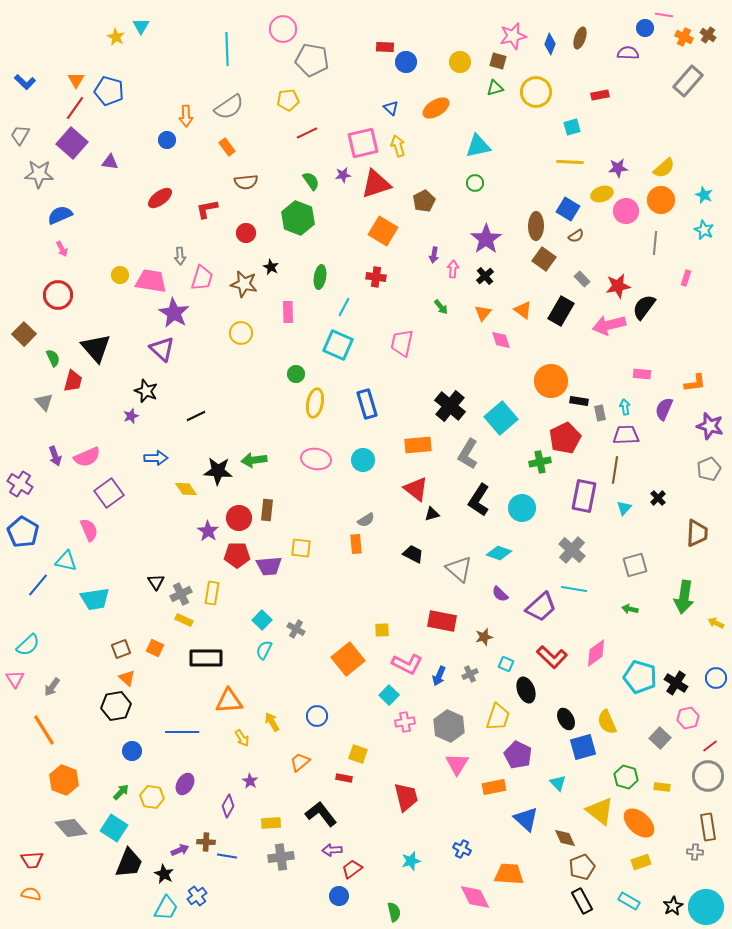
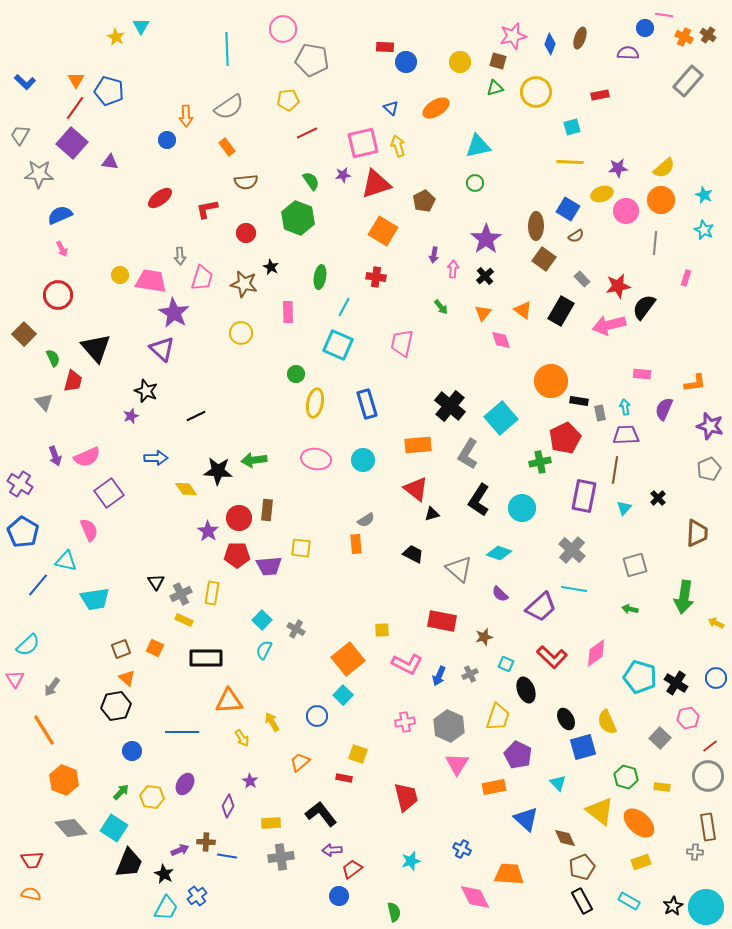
cyan square at (389, 695): moved 46 px left
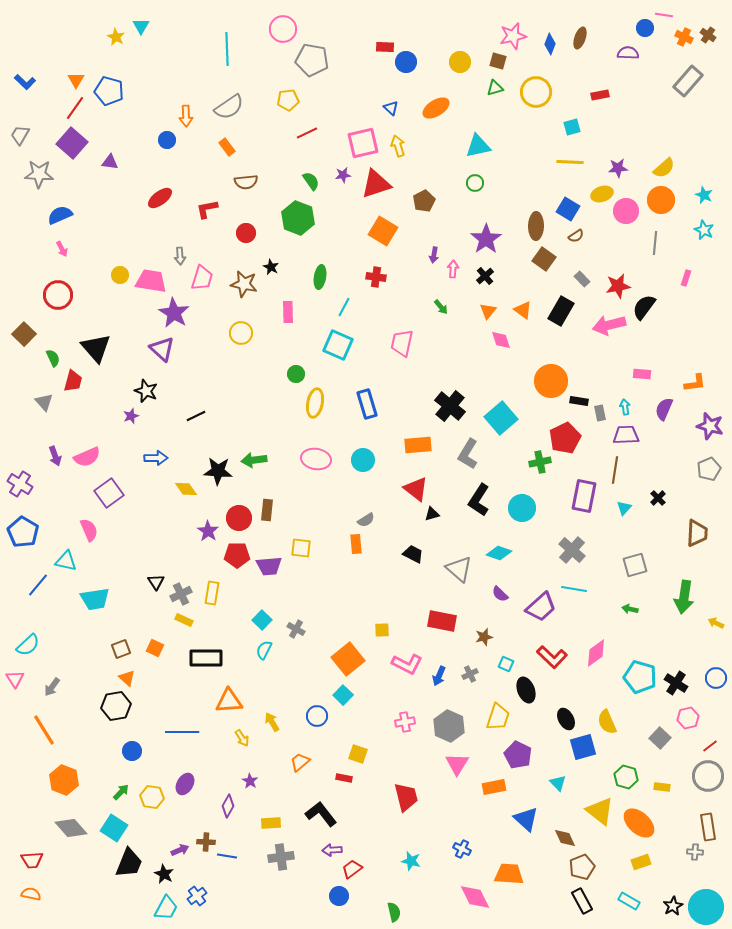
orange triangle at (483, 313): moved 5 px right, 2 px up
cyan star at (411, 861): rotated 30 degrees clockwise
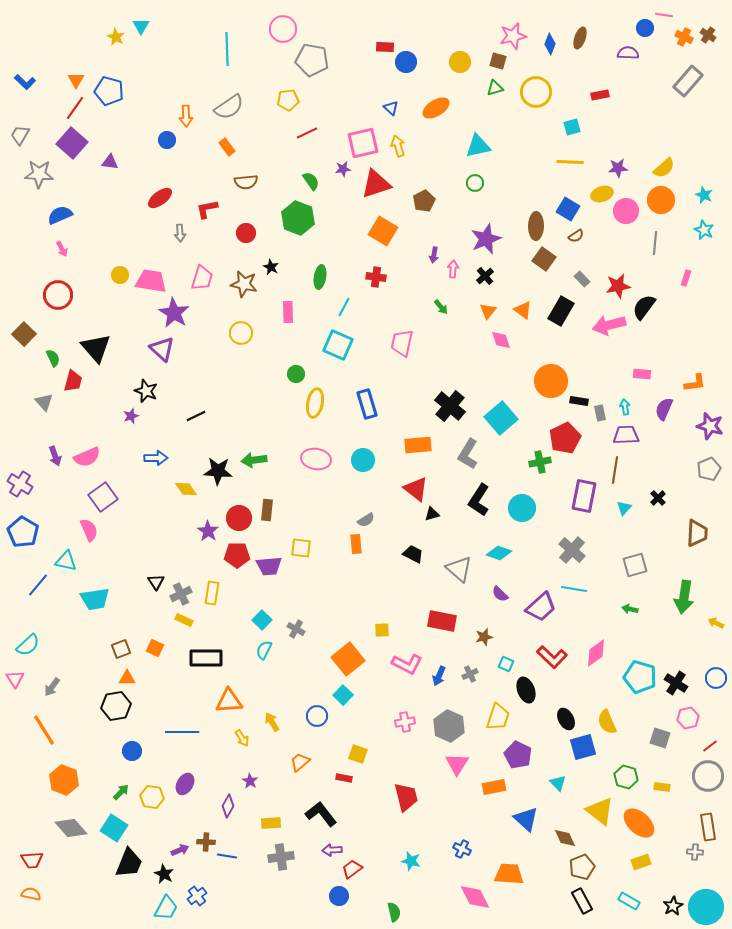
purple star at (343, 175): moved 6 px up
purple star at (486, 239): rotated 12 degrees clockwise
gray arrow at (180, 256): moved 23 px up
purple square at (109, 493): moved 6 px left, 4 px down
orange triangle at (127, 678): rotated 42 degrees counterclockwise
gray square at (660, 738): rotated 25 degrees counterclockwise
